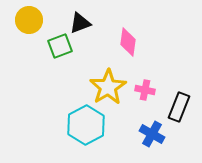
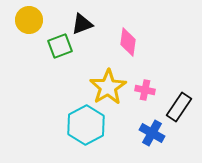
black triangle: moved 2 px right, 1 px down
black rectangle: rotated 12 degrees clockwise
blue cross: moved 1 px up
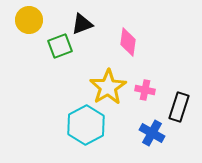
black rectangle: rotated 16 degrees counterclockwise
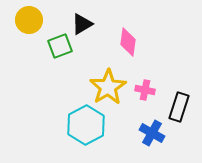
black triangle: rotated 10 degrees counterclockwise
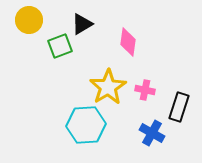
cyan hexagon: rotated 24 degrees clockwise
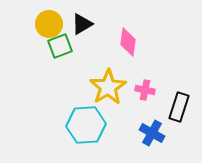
yellow circle: moved 20 px right, 4 px down
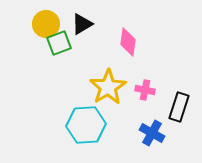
yellow circle: moved 3 px left
green square: moved 1 px left, 3 px up
